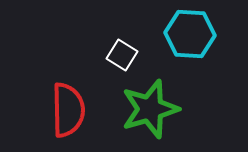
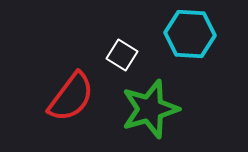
red semicircle: moved 3 px right, 13 px up; rotated 38 degrees clockwise
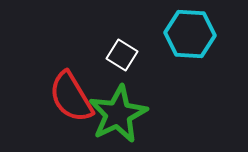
red semicircle: rotated 112 degrees clockwise
green star: moved 32 px left, 5 px down; rotated 10 degrees counterclockwise
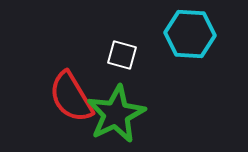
white square: rotated 16 degrees counterclockwise
green star: moved 2 px left
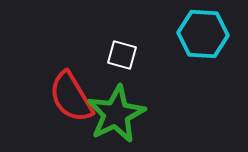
cyan hexagon: moved 13 px right
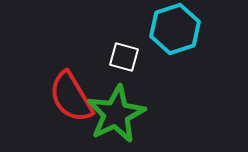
cyan hexagon: moved 28 px left, 5 px up; rotated 21 degrees counterclockwise
white square: moved 2 px right, 2 px down
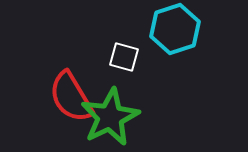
green star: moved 6 px left, 3 px down
